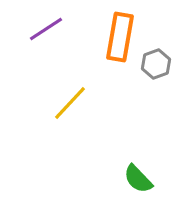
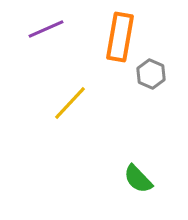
purple line: rotated 9 degrees clockwise
gray hexagon: moved 5 px left, 10 px down; rotated 16 degrees counterclockwise
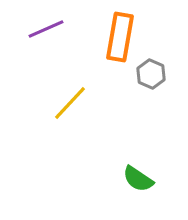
green semicircle: rotated 12 degrees counterclockwise
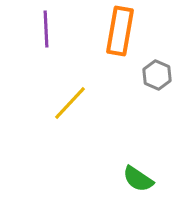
purple line: rotated 69 degrees counterclockwise
orange rectangle: moved 6 px up
gray hexagon: moved 6 px right, 1 px down
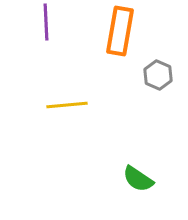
purple line: moved 7 px up
gray hexagon: moved 1 px right
yellow line: moved 3 px left, 2 px down; rotated 42 degrees clockwise
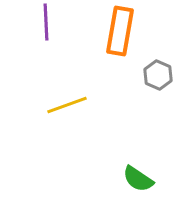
yellow line: rotated 15 degrees counterclockwise
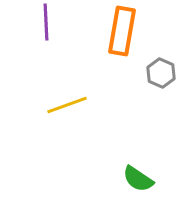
orange rectangle: moved 2 px right
gray hexagon: moved 3 px right, 2 px up
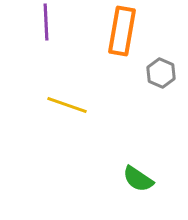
yellow line: rotated 39 degrees clockwise
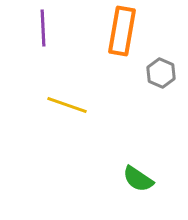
purple line: moved 3 px left, 6 px down
